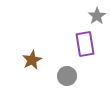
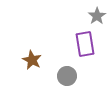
brown star: rotated 18 degrees counterclockwise
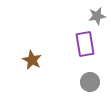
gray star: rotated 24 degrees clockwise
gray circle: moved 23 px right, 6 px down
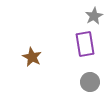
gray star: moved 3 px left; rotated 18 degrees counterclockwise
brown star: moved 3 px up
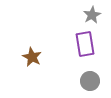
gray star: moved 2 px left, 1 px up
gray circle: moved 1 px up
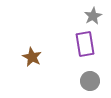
gray star: moved 1 px right, 1 px down
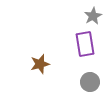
brown star: moved 8 px right, 7 px down; rotated 30 degrees clockwise
gray circle: moved 1 px down
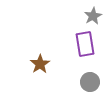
brown star: rotated 18 degrees counterclockwise
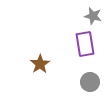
gray star: rotated 30 degrees counterclockwise
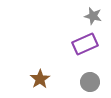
purple rectangle: rotated 75 degrees clockwise
brown star: moved 15 px down
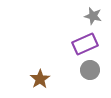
gray circle: moved 12 px up
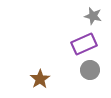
purple rectangle: moved 1 px left
